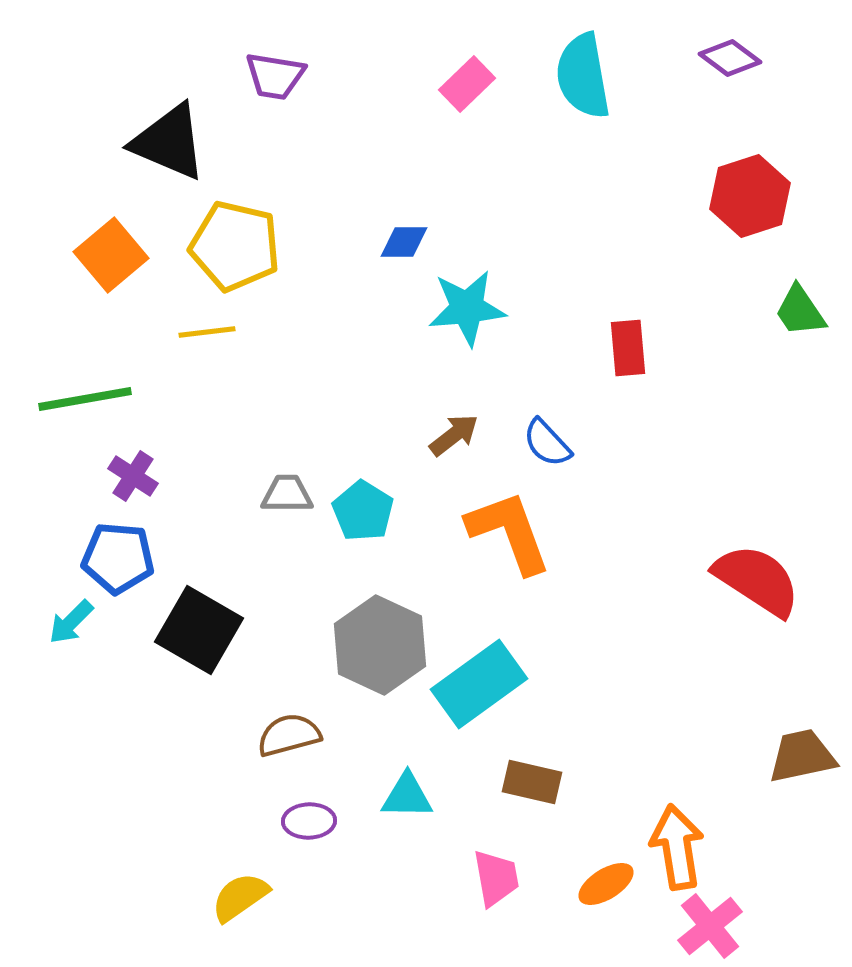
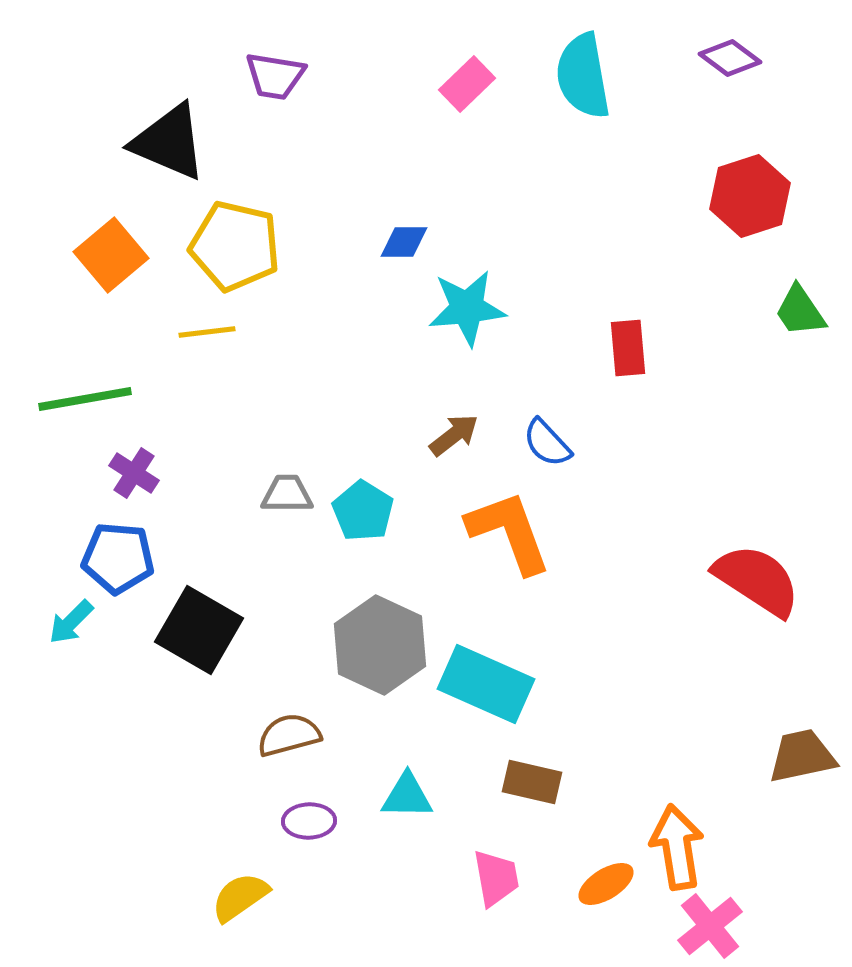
purple cross: moved 1 px right, 3 px up
cyan rectangle: moved 7 px right; rotated 60 degrees clockwise
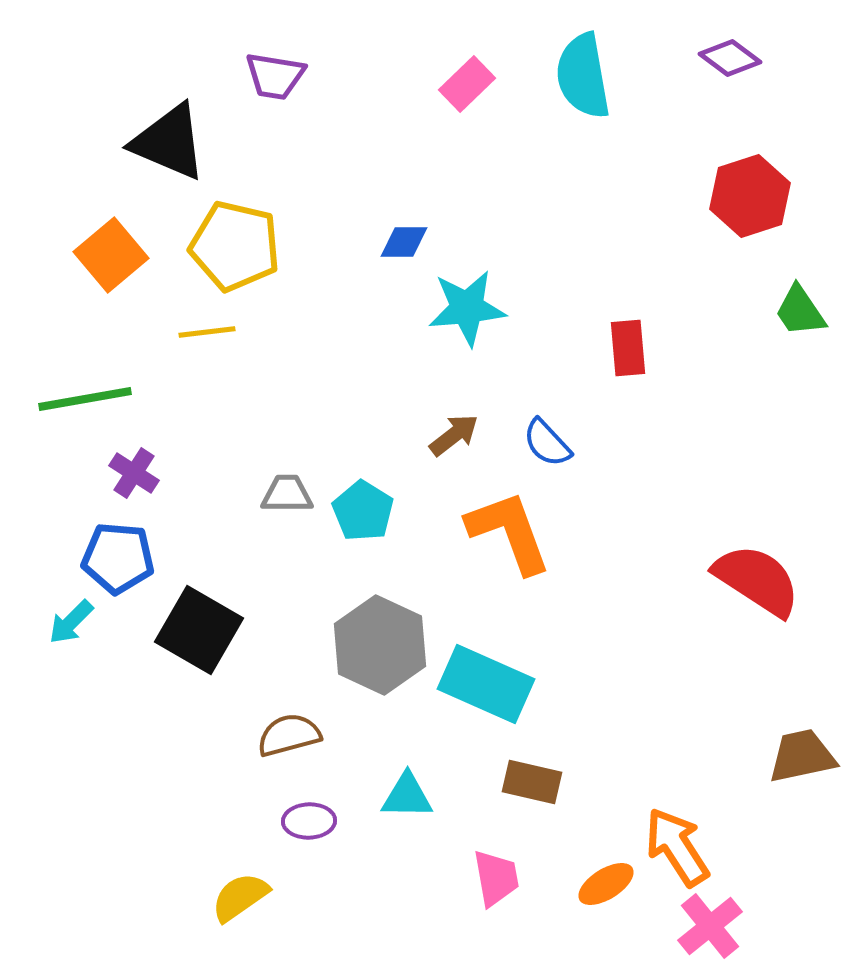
orange arrow: rotated 24 degrees counterclockwise
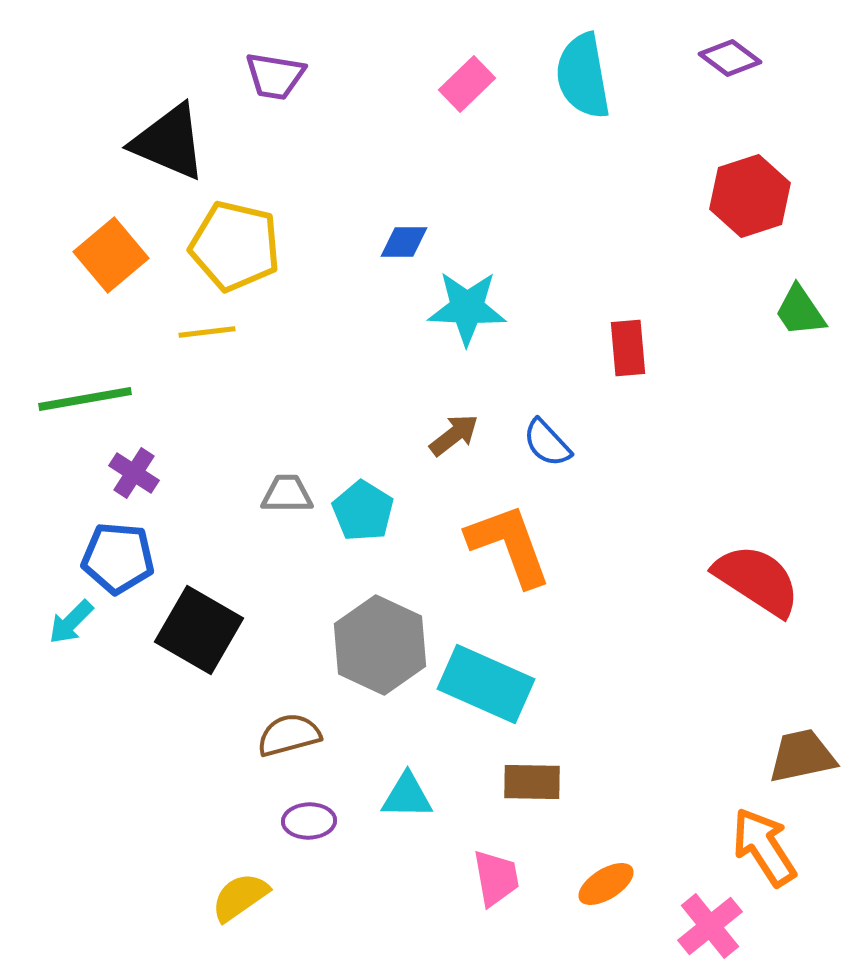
cyan star: rotated 8 degrees clockwise
orange L-shape: moved 13 px down
brown rectangle: rotated 12 degrees counterclockwise
orange arrow: moved 87 px right
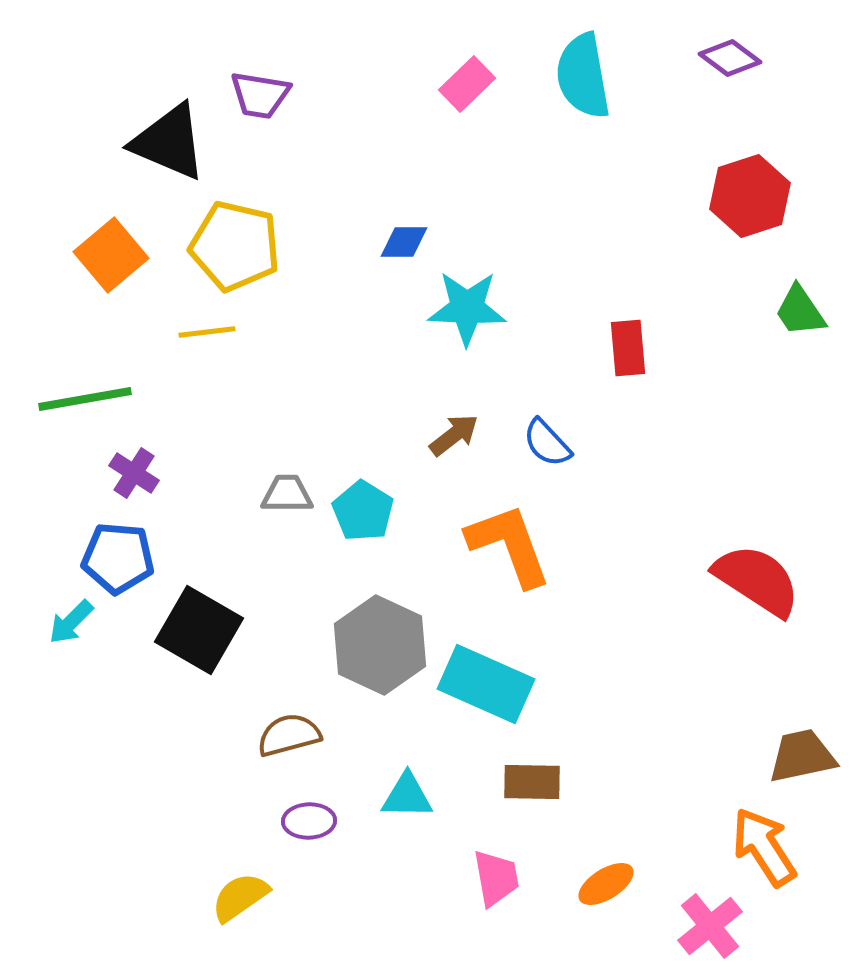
purple trapezoid: moved 15 px left, 19 px down
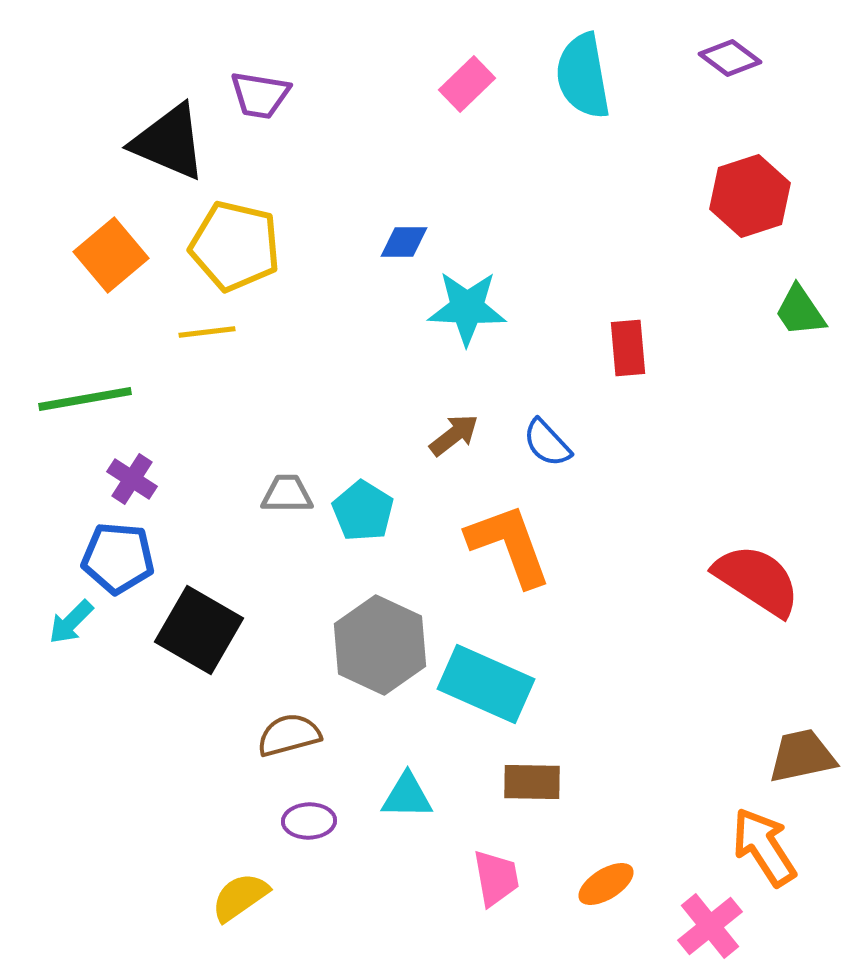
purple cross: moved 2 px left, 6 px down
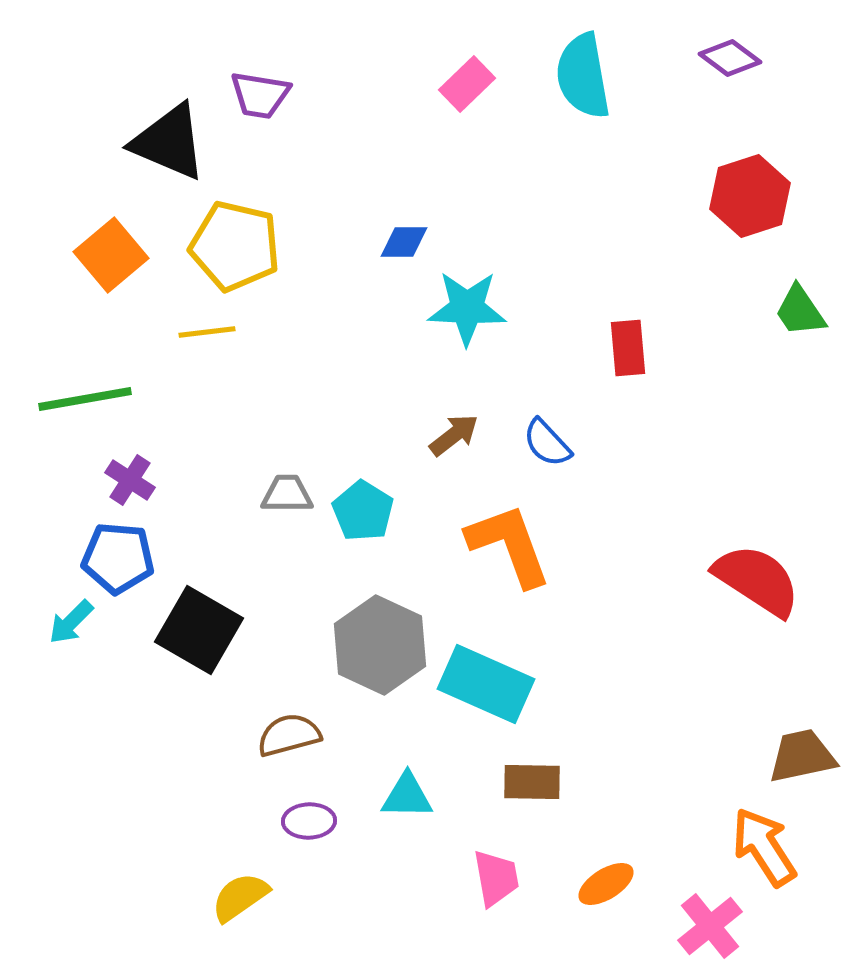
purple cross: moved 2 px left, 1 px down
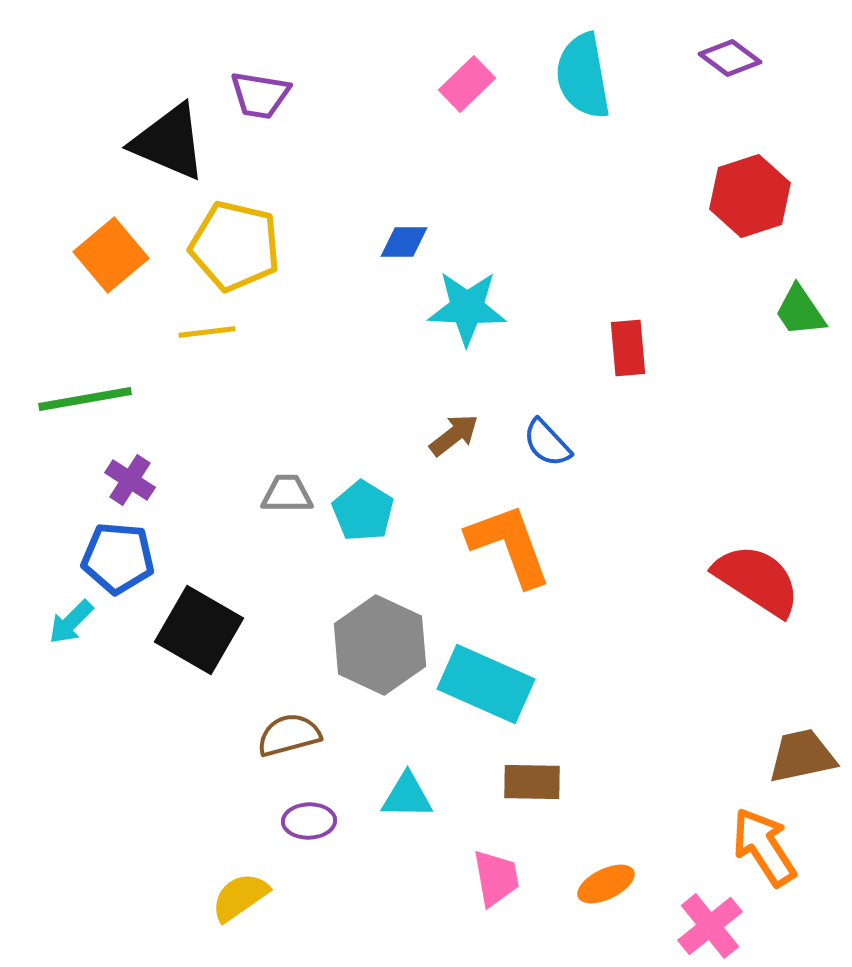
orange ellipse: rotated 6 degrees clockwise
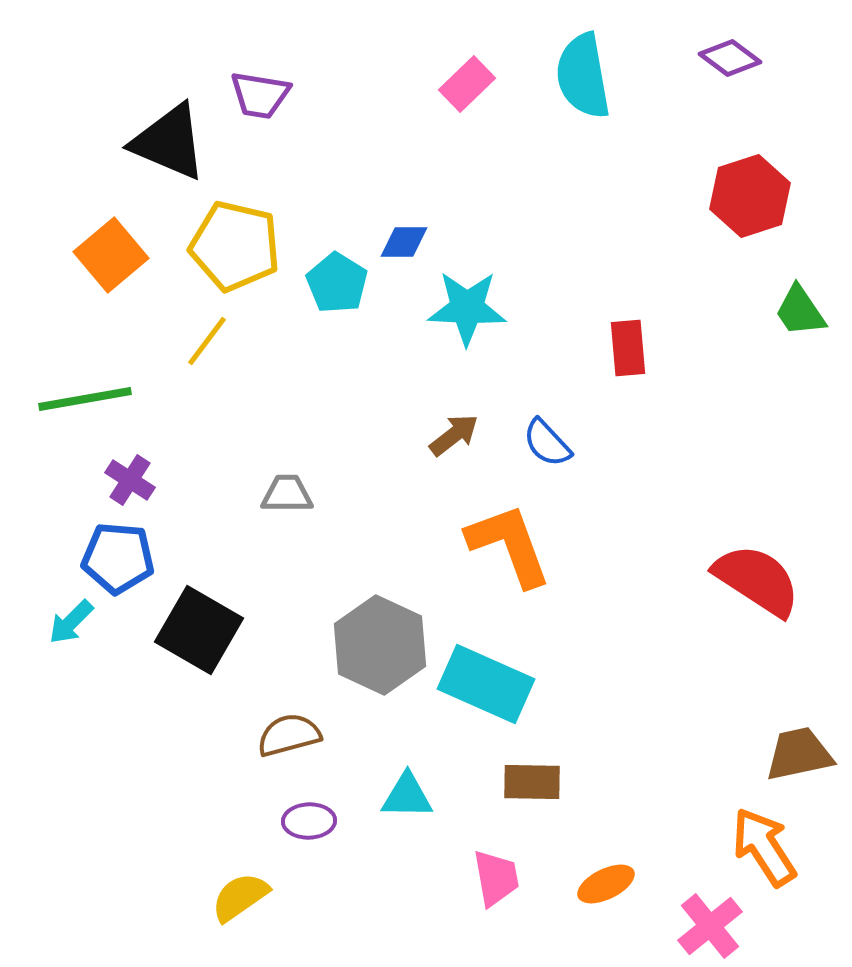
yellow line: moved 9 px down; rotated 46 degrees counterclockwise
cyan pentagon: moved 26 px left, 228 px up
brown trapezoid: moved 3 px left, 2 px up
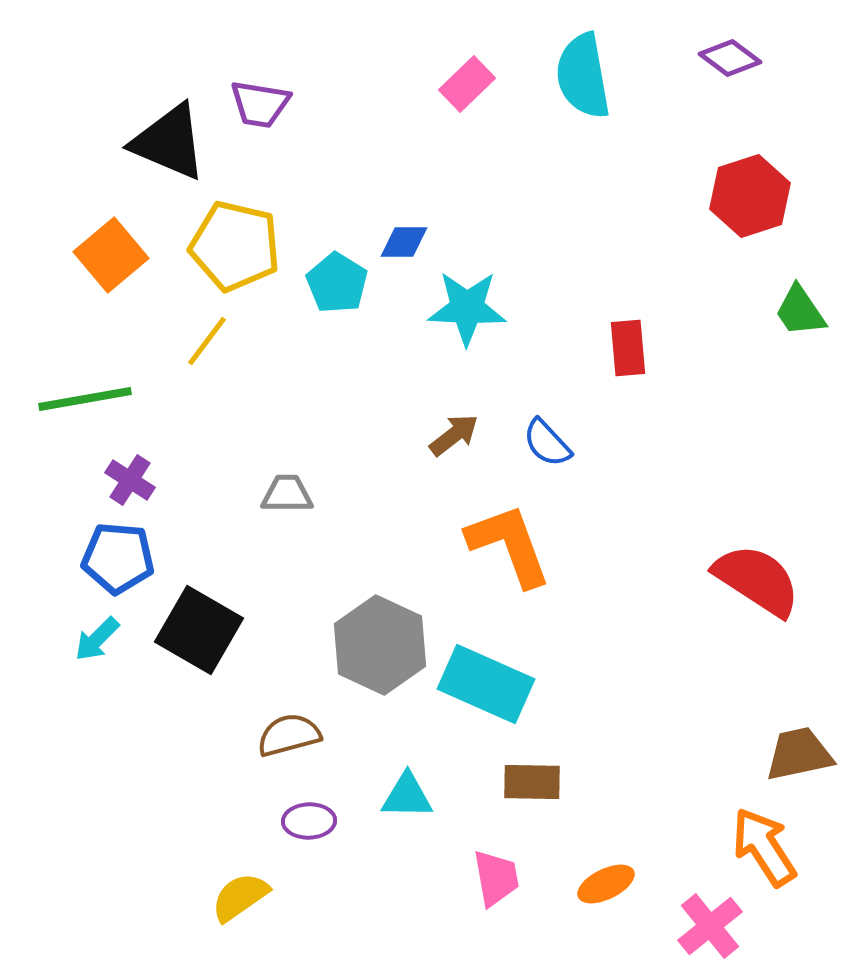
purple trapezoid: moved 9 px down
cyan arrow: moved 26 px right, 17 px down
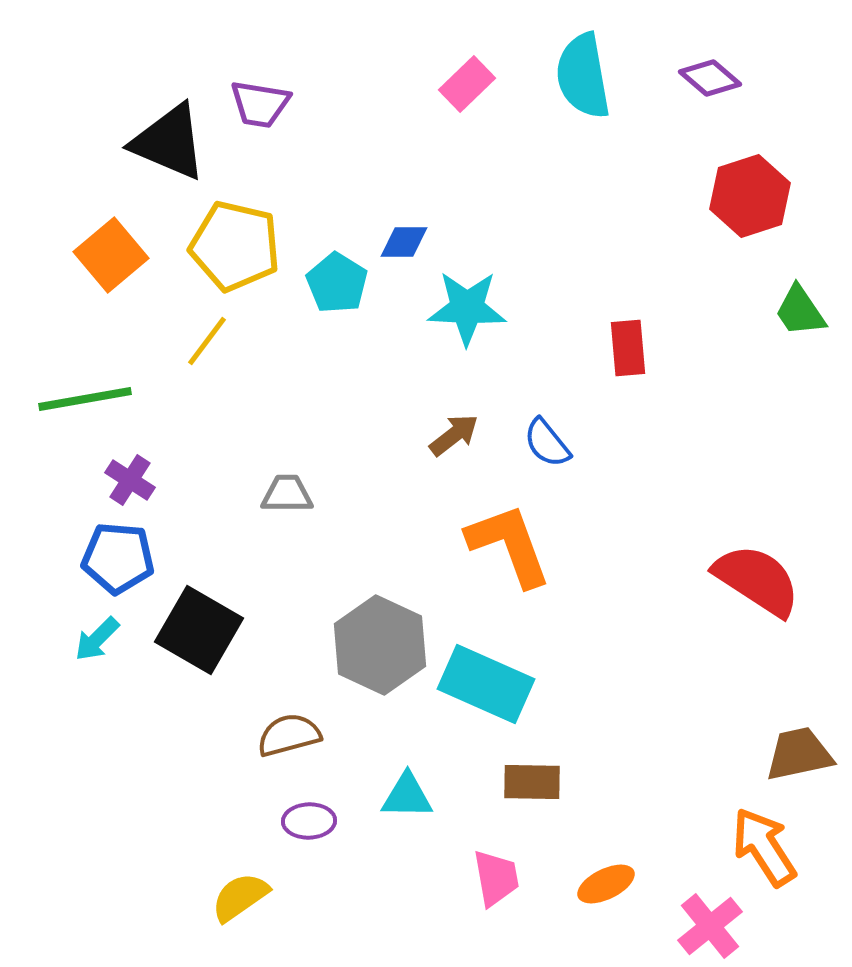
purple diamond: moved 20 px left, 20 px down; rotated 4 degrees clockwise
blue semicircle: rotated 4 degrees clockwise
